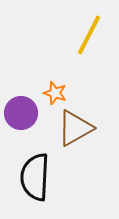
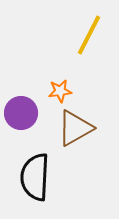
orange star: moved 5 px right, 2 px up; rotated 25 degrees counterclockwise
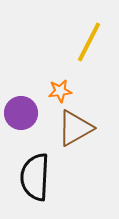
yellow line: moved 7 px down
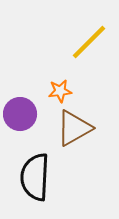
yellow line: rotated 18 degrees clockwise
purple circle: moved 1 px left, 1 px down
brown triangle: moved 1 px left
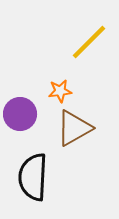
black semicircle: moved 2 px left
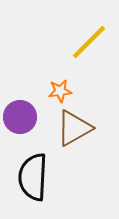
purple circle: moved 3 px down
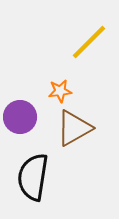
black semicircle: rotated 6 degrees clockwise
